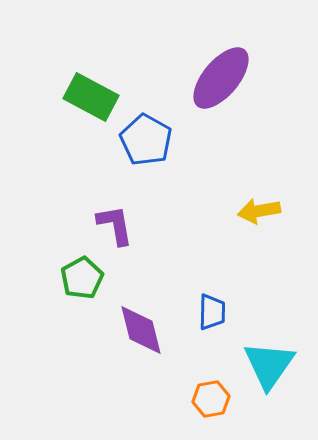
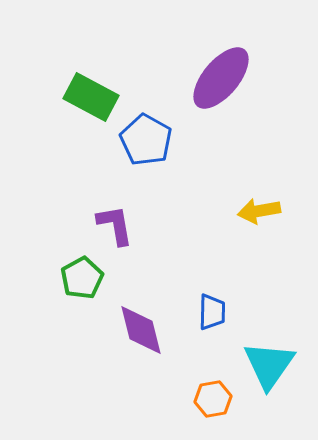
orange hexagon: moved 2 px right
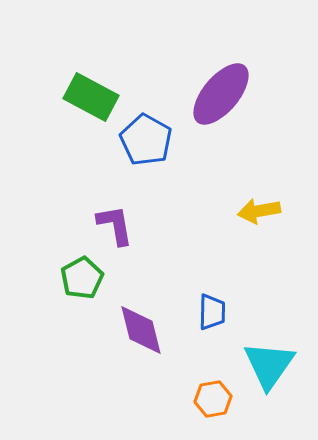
purple ellipse: moved 16 px down
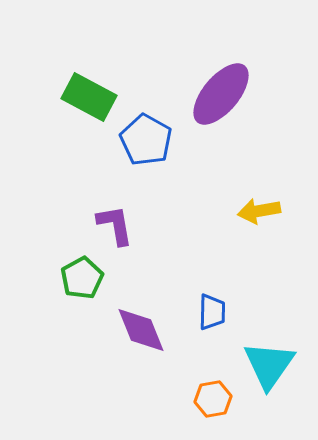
green rectangle: moved 2 px left
purple diamond: rotated 8 degrees counterclockwise
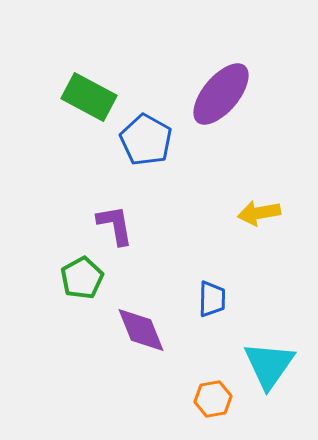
yellow arrow: moved 2 px down
blue trapezoid: moved 13 px up
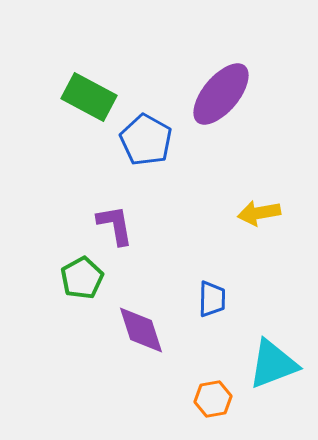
purple diamond: rotated 4 degrees clockwise
cyan triangle: moved 4 px right, 1 px up; rotated 34 degrees clockwise
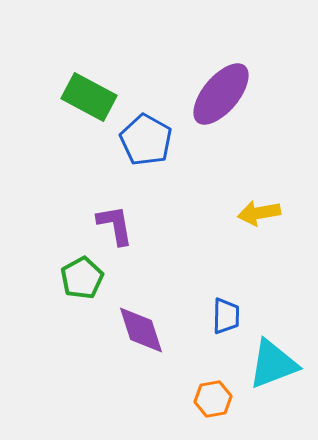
blue trapezoid: moved 14 px right, 17 px down
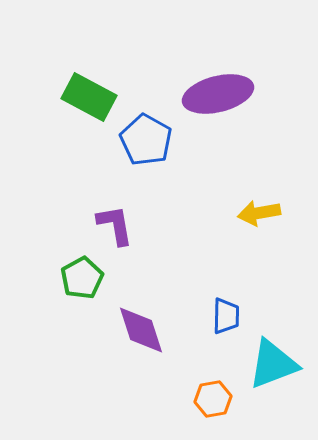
purple ellipse: moved 3 px left; rotated 36 degrees clockwise
